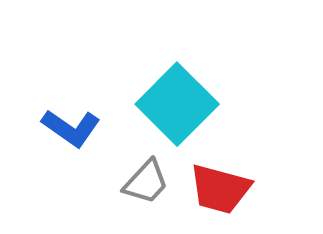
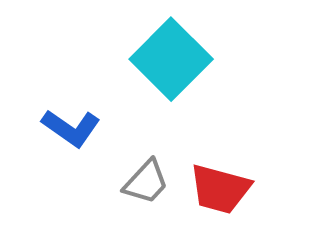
cyan square: moved 6 px left, 45 px up
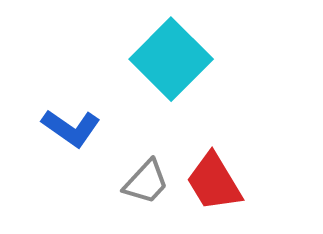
red trapezoid: moved 6 px left, 7 px up; rotated 44 degrees clockwise
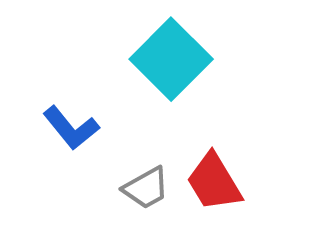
blue L-shape: rotated 16 degrees clockwise
gray trapezoid: moved 6 px down; rotated 18 degrees clockwise
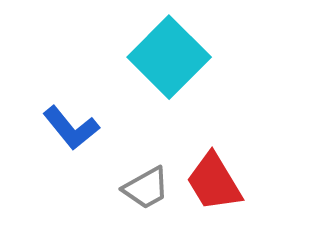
cyan square: moved 2 px left, 2 px up
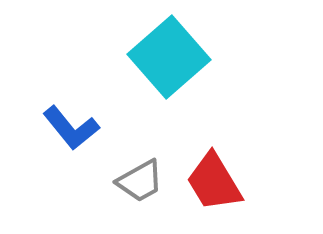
cyan square: rotated 4 degrees clockwise
gray trapezoid: moved 6 px left, 7 px up
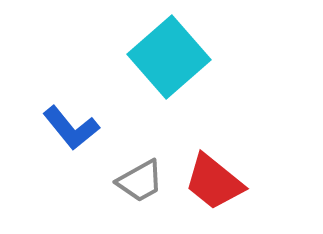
red trapezoid: rotated 20 degrees counterclockwise
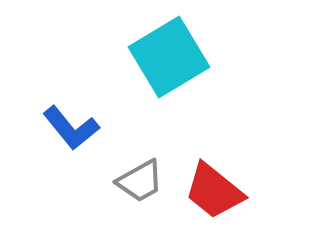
cyan square: rotated 10 degrees clockwise
red trapezoid: moved 9 px down
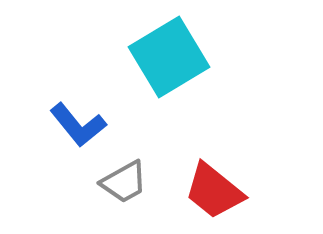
blue L-shape: moved 7 px right, 3 px up
gray trapezoid: moved 16 px left, 1 px down
